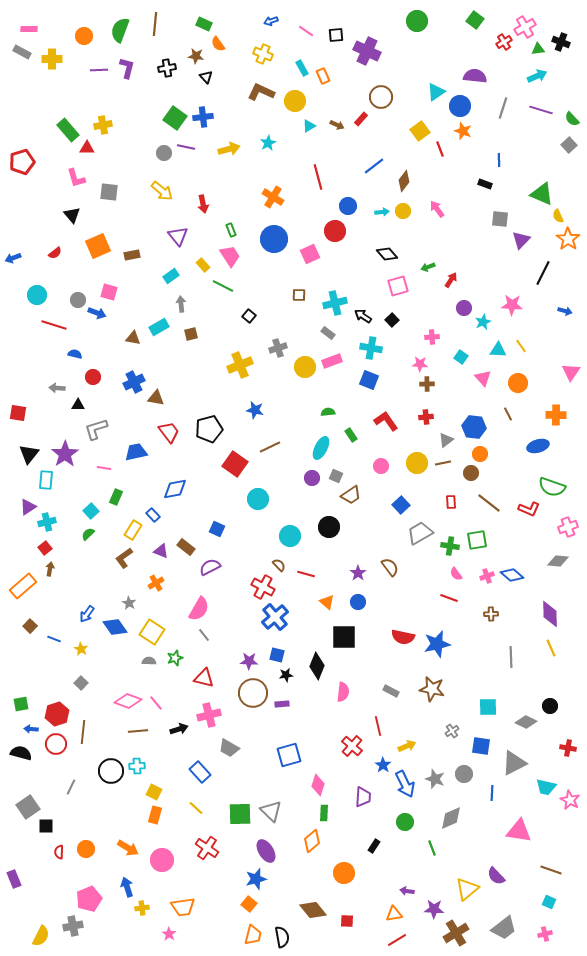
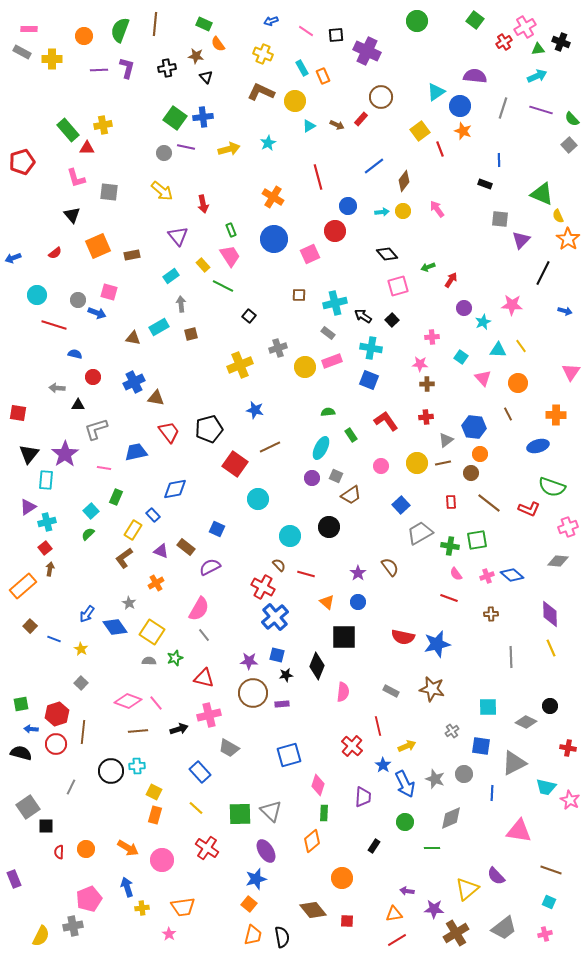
green line at (432, 848): rotated 70 degrees counterclockwise
orange circle at (344, 873): moved 2 px left, 5 px down
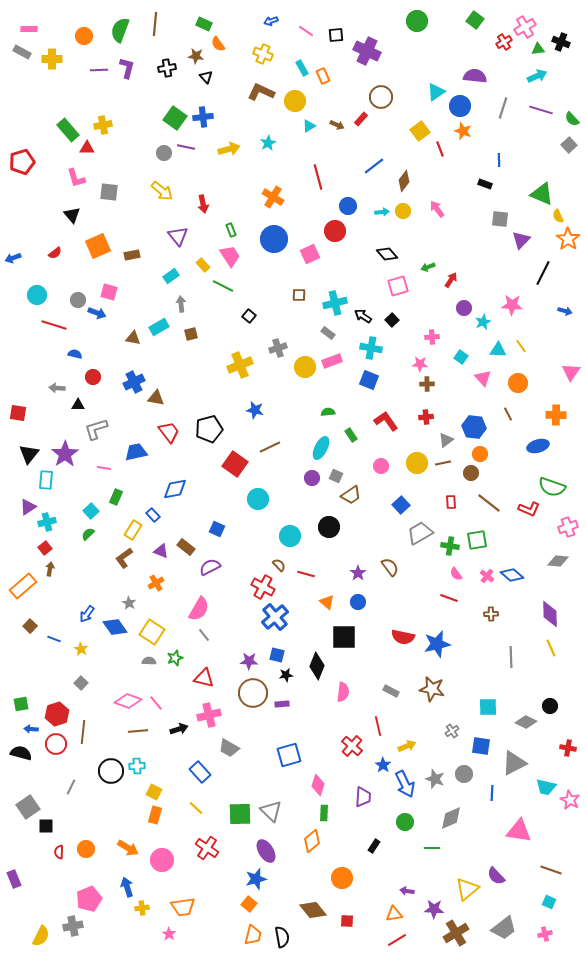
pink cross at (487, 576): rotated 32 degrees counterclockwise
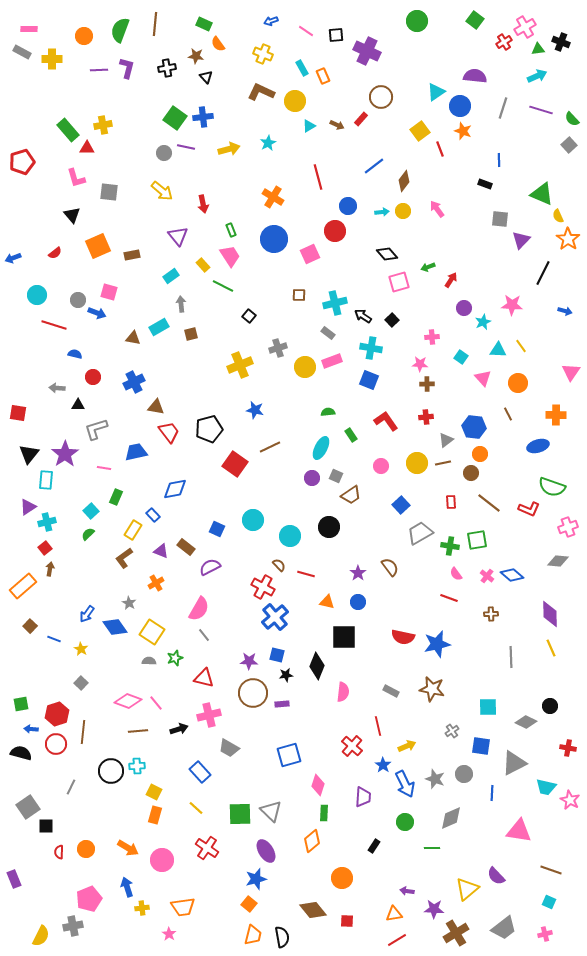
pink square at (398, 286): moved 1 px right, 4 px up
brown triangle at (156, 398): moved 9 px down
cyan circle at (258, 499): moved 5 px left, 21 px down
orange triangle at (327, 602): rotated 28 degrees counterclockwise
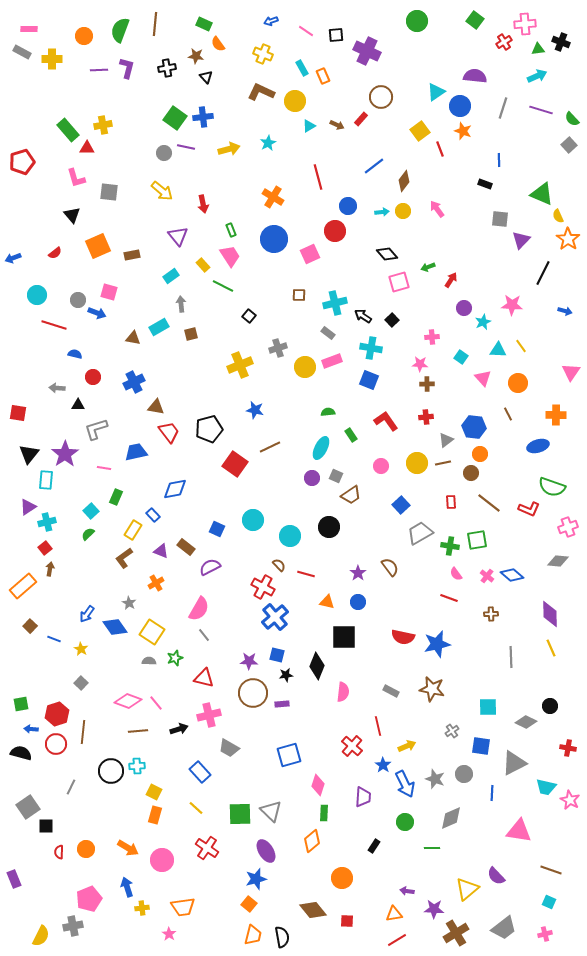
pink cross at (525, 27): moved 3 px up; rotated 25 degrees clockwise
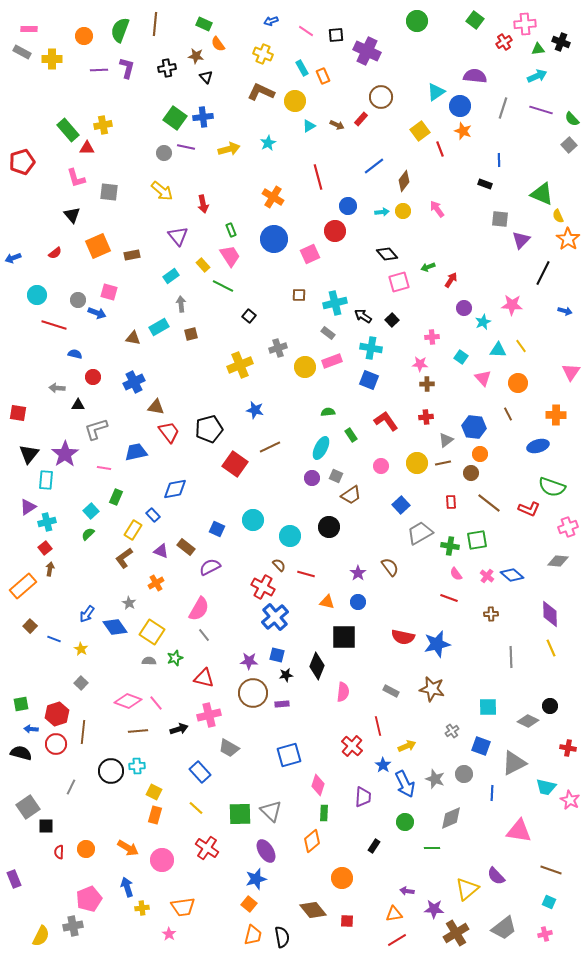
gray diamond at (526, 722): moved 2 px right, 1 px up
blue square at (481, 746): rotated 12 degrees clockwise
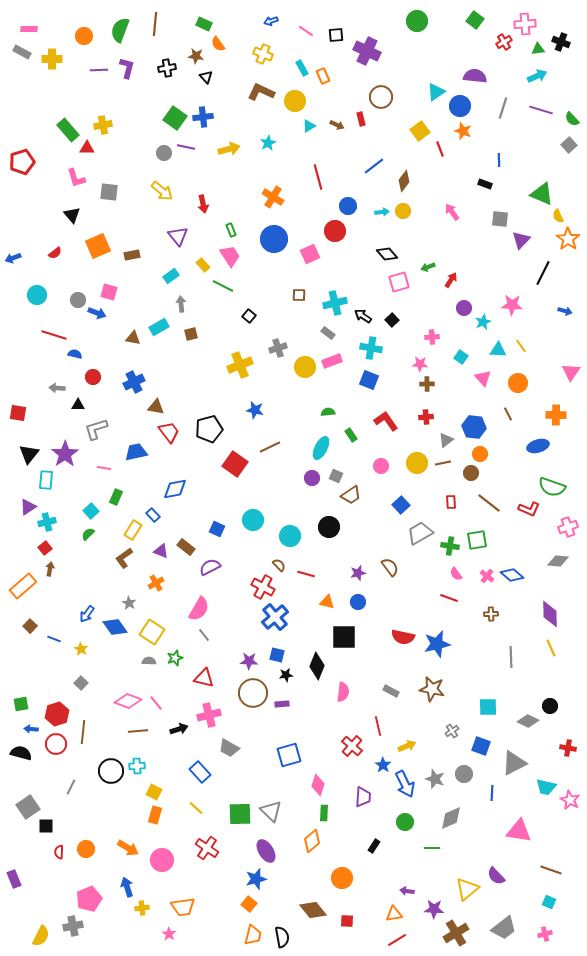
red rectangle at (361, 119): rotated 56 degrees counterclockwise
pink arrow at (437, 209): moved 15 px right, 3 px down
red line at (54, 325): moved 10 px down
purple star at (358, 573): rotated 21 degrees clockwise
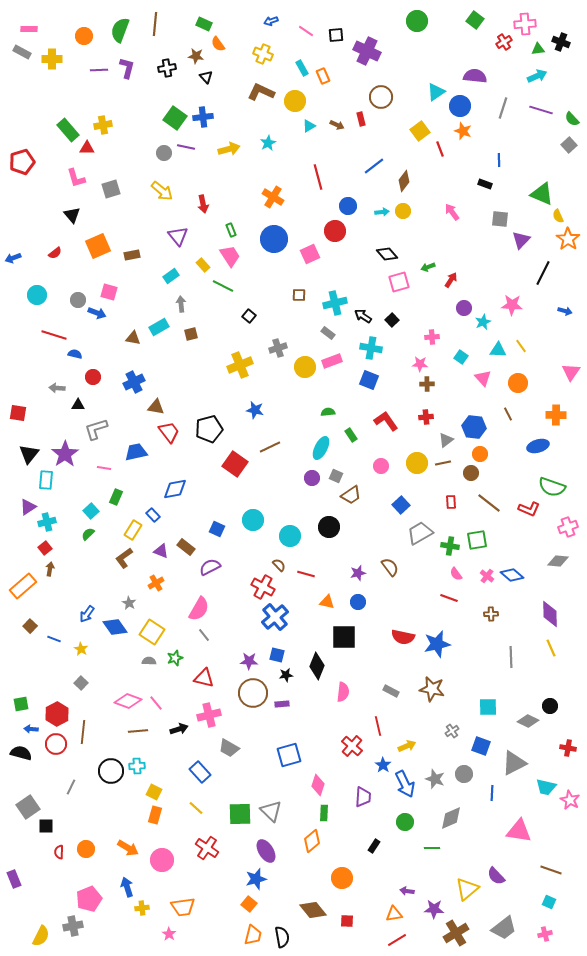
gray square at (109, 192): moved 2 px right, 3 px up; rotated 24 degrees counterclockwise
red hexagon at (57, 714): rotated 10 degrees counterclockwise
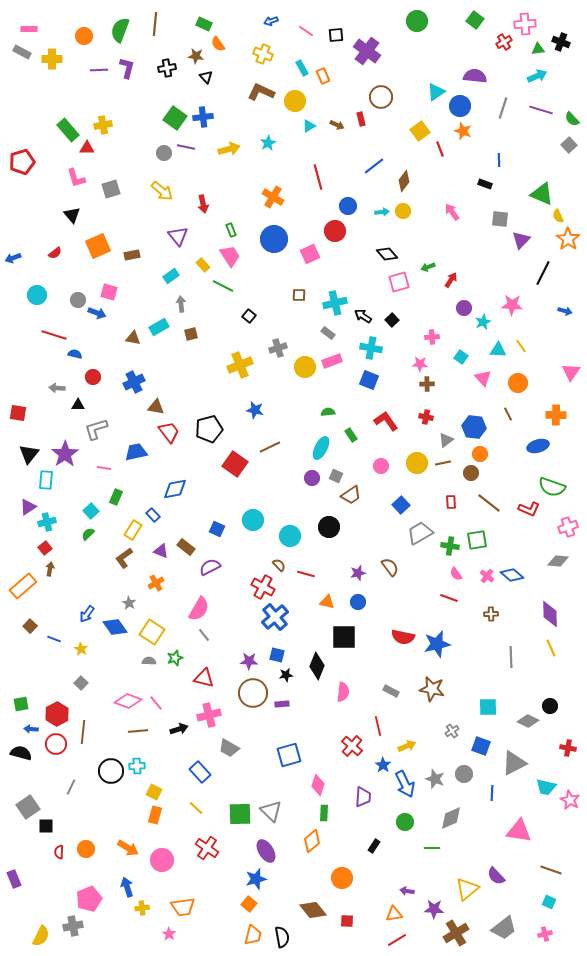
purple cross at (367, 51): rotated 12 degrees clockwise
red cross at (426, 417): rotated 16 degrees clockwise
